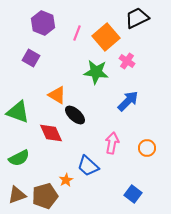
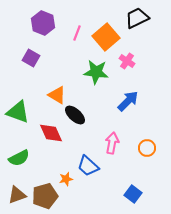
orange star: moved 1 px up; rotated 16 degrees clockwise
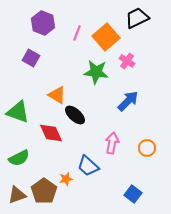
brown pentagon: moved 1 px left, 5 px up; rotated 20 degrees counterclockwise
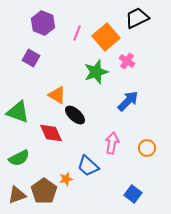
green star: rotated 25 degrees counterclockwise
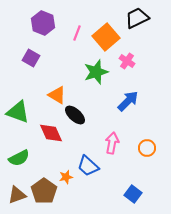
orange star: moved 2 px up
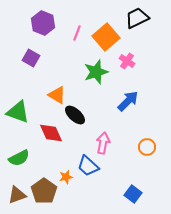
pink arrow: moved 9 px left
orange circle: moved 1 px up
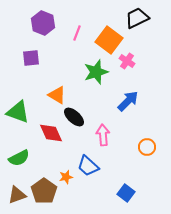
orange square: moved 3 px right, 3 px down; rotated 12 degrees counterclockwise
purple square: rotated 36 degrees counterclockwise
black ellipse: moved 1 px left, 2 px down
pink arrow: moved 8 px up; rotated 15 degrees counterclockwise
blue square: moved 7 px left, 1 px up
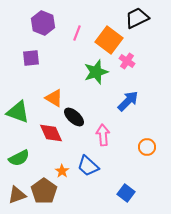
orange triangle: moved 3 px left, 3 px down
orange star: moved 4 px left, 6 px up; rotated 24 degrees counterclockwise
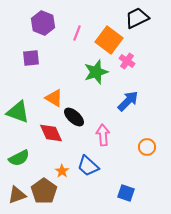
blue square: rotated 18 degrees counterclockwise
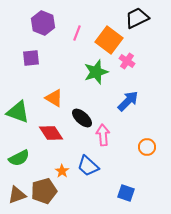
black ellipse: moved 8 px right, 1 px down
red diamond: rotated 10 degrees counterclockwise
brown pentagon: rotated 20 degrees clockwise
